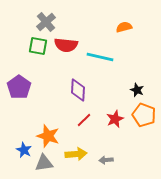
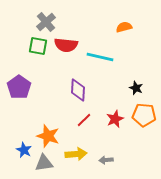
black star: moved 1 px left, 2 px up
orange pentagon: rotated 15 degrees counterclockwise
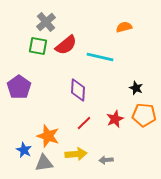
red semicircle: rotated 45 degrees counterclockwise
red line: moved 3 px down
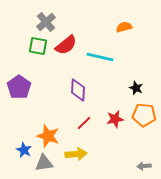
red star: rotated 12 degrees clockwise
gray arrow: moved 38 px right, 6 px down
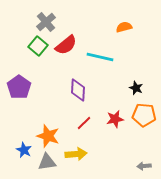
green square: rotated 30 degrees clockwise
gray triangle: moved 3 px right, 1 px up
